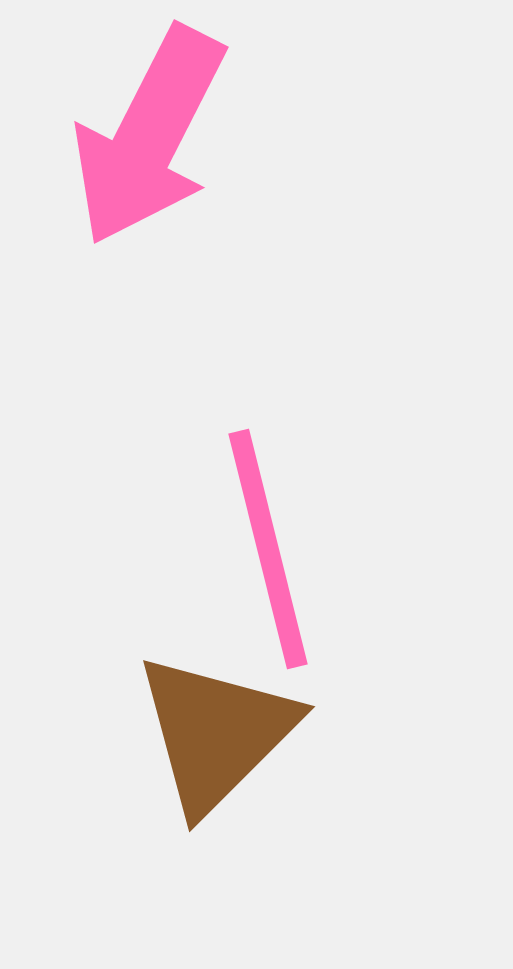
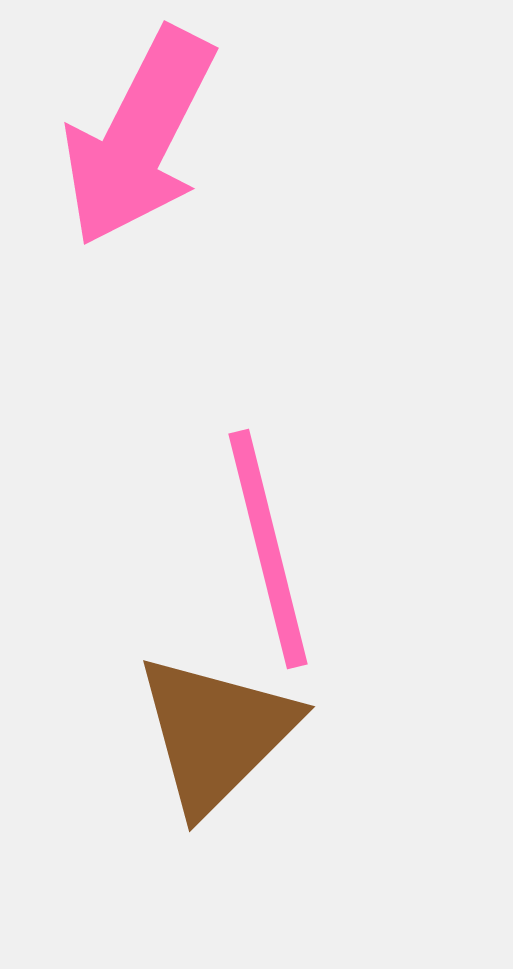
pink arrow: moved 10 px left, 1 px down
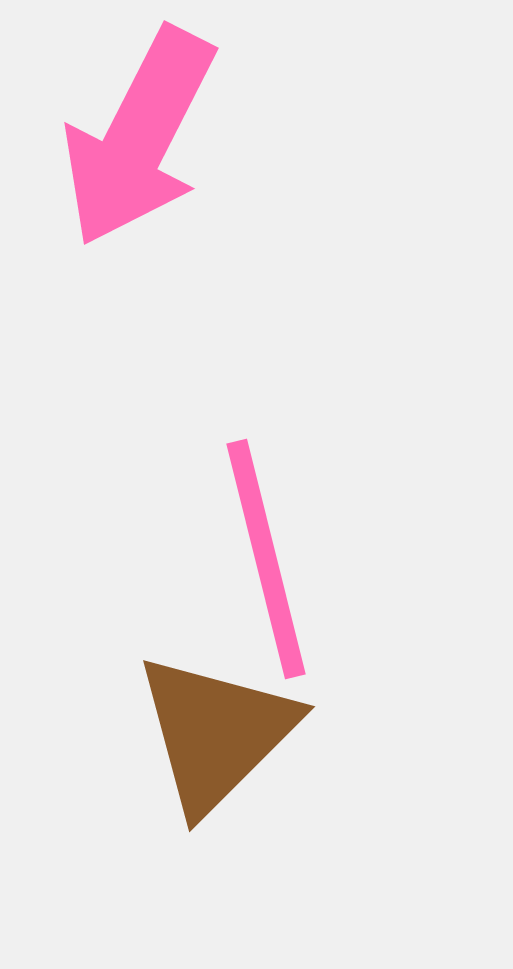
pink line: moved 2 px left, 10 px down
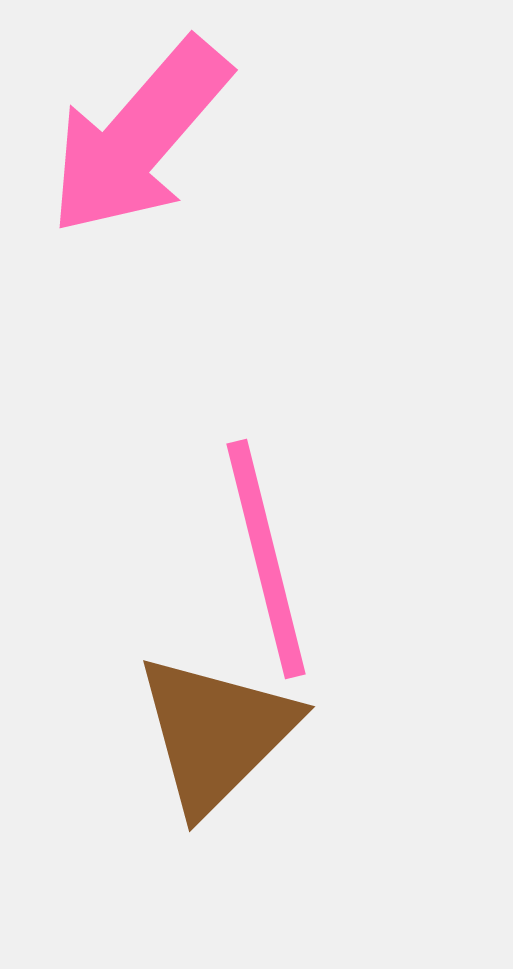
pink arrow: rotated 14 degrees clockwise
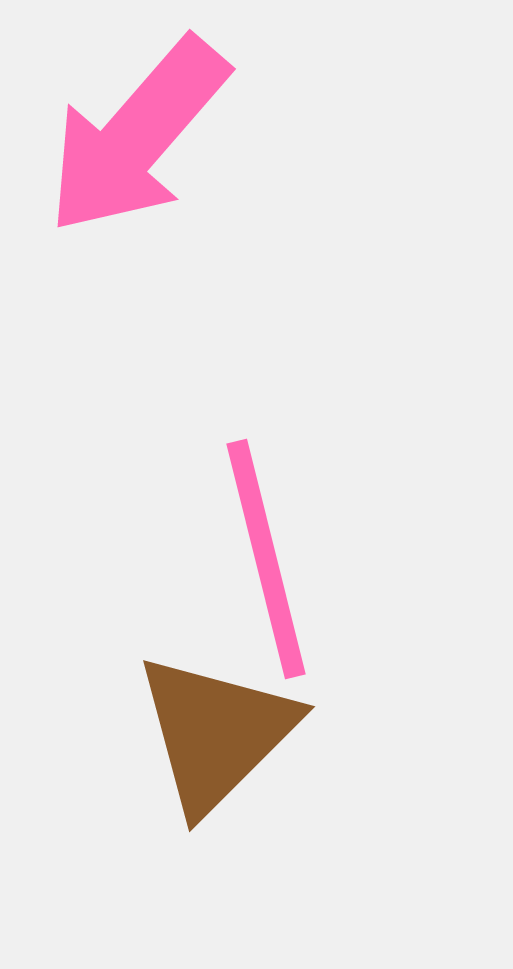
pink arrow: moved 2 px left, 1 px up
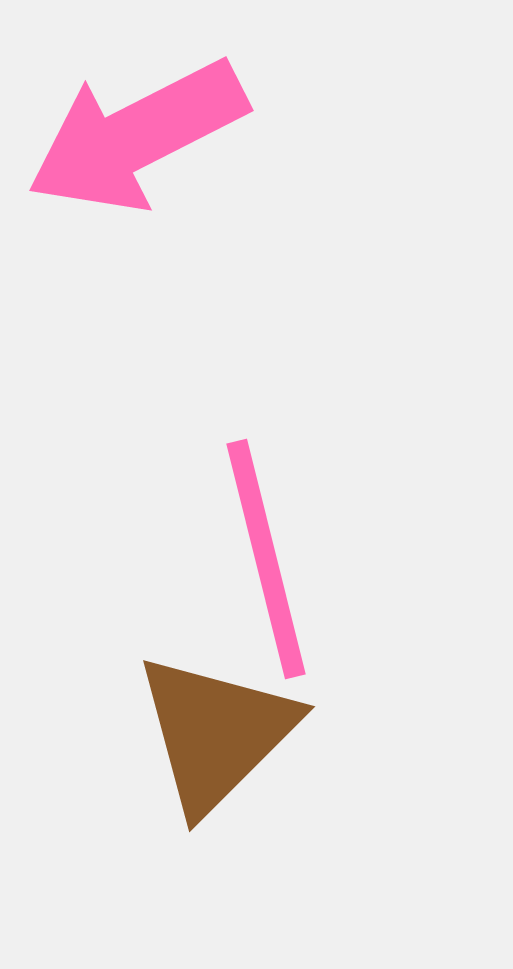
pink arrow: rotated 22 degrees clockwise
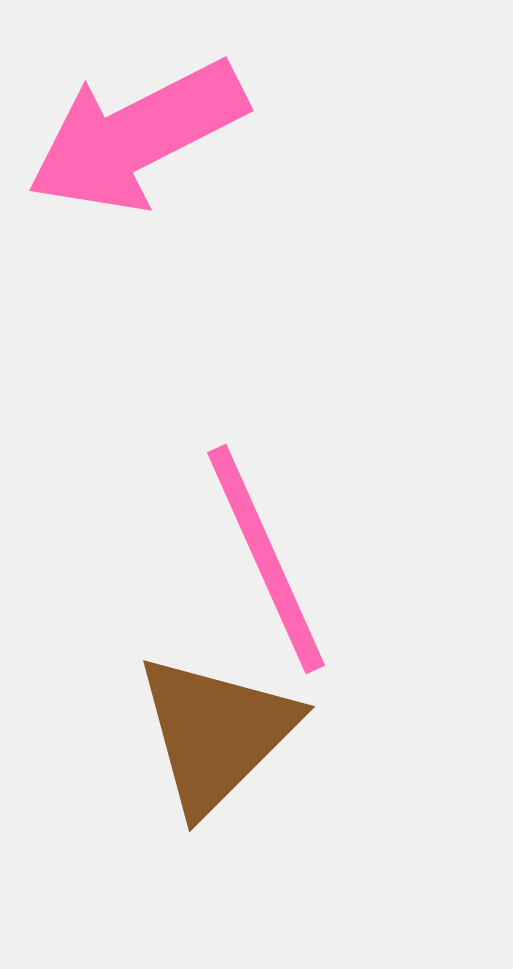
pink line: rotated 10 degrees counterclockwise
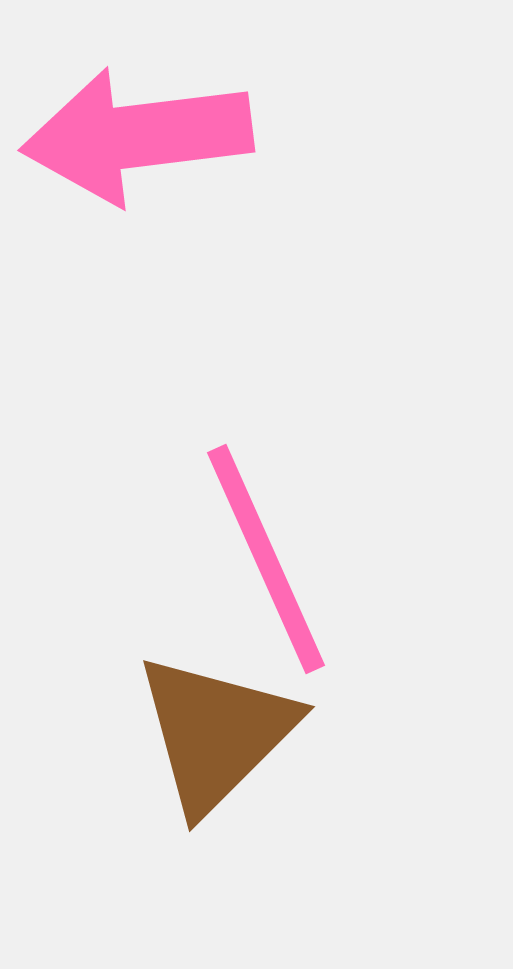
pink arrow: rotated 20 degrees clockwise
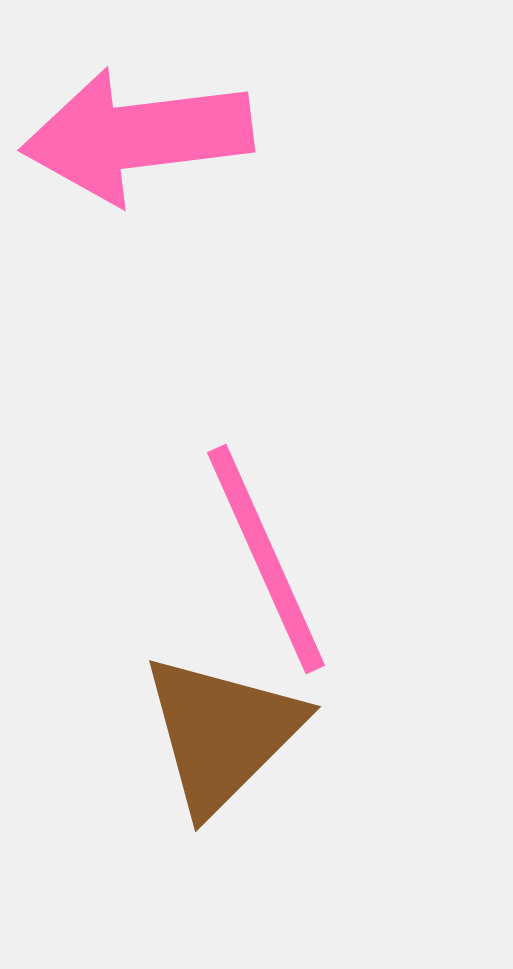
brown triangle: moved 6 px right
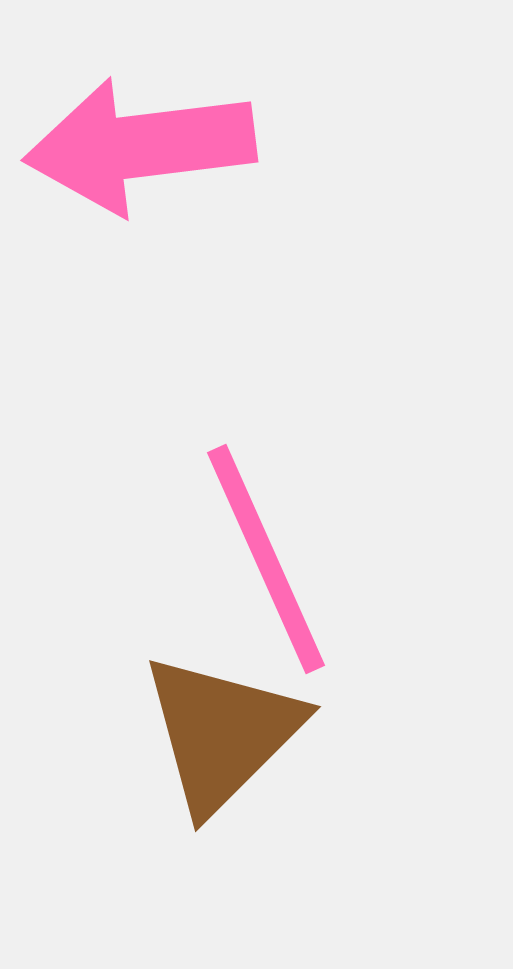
pink arrow: moved 3 px right, 10 px down
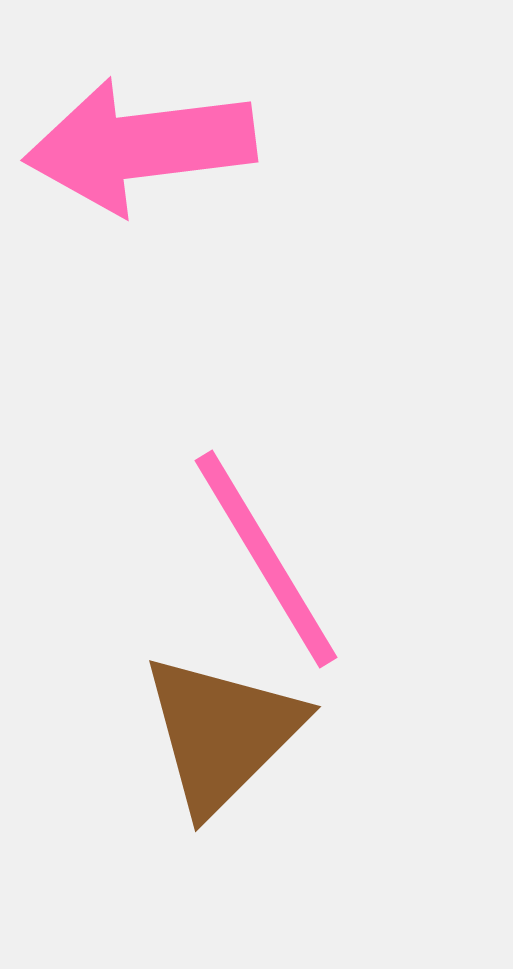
pink line: rotated 7 degrees counterclockwise
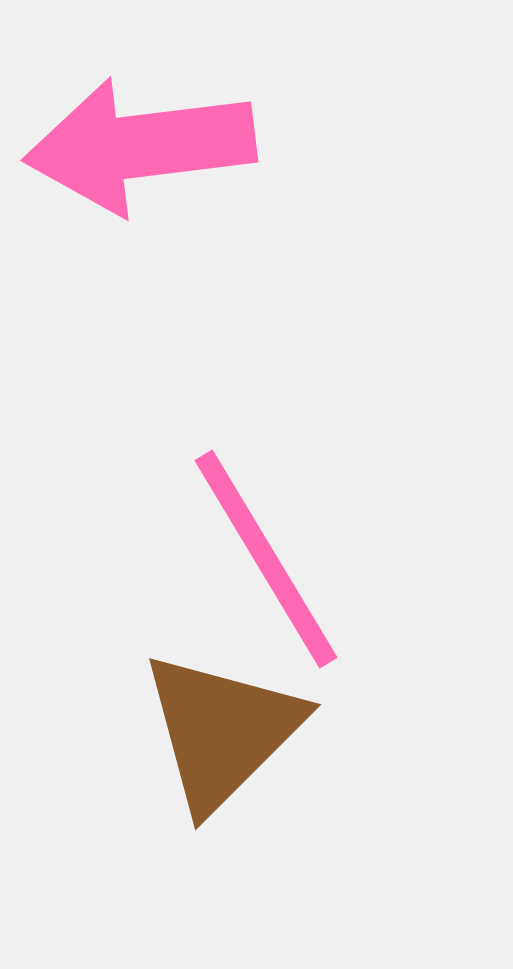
brown triangle: moved 2 px up
